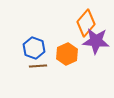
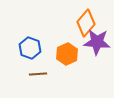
purple star: moved 1 px right, 1 px down
blue hexagon: moved 4 px left
brown line: moved 8 px down
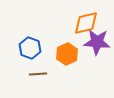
orange diamond: rotated 36 degrees clockwise
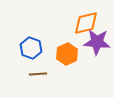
blue hexagon: moved 1 px right
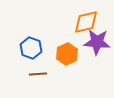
orange diamond: moved 1 px up
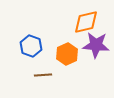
purple star: moved 1 px left, 3 px down
blue hexagon: moved 2 px up
brown line: moved 5 px right, 1 px down
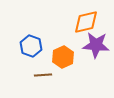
orange hexagon: moved 4 px left, 3 px down
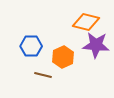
orange diamond: rotated 28 degrees clockwise
blue hexagon: rotated 20 degrees counterclockwise
brown line: rotated 18 degrees clockwise
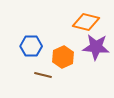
purple star: moved 2 px down
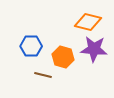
orange diamond: moved 2 px right
purple star: moved 2 px left, 2 px down
orange hexagon: rotated 20 degrees counterclockwise
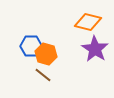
purple star: moved 1 px right; rotated 28 degrees clockwise
orange hexagon: moved 17 px left, 3 px up
brown line: rotated 24 degrees clockwise
